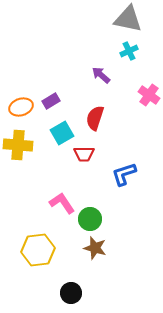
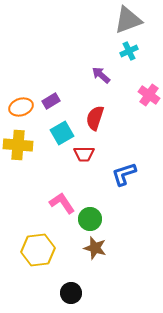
gray triangle: moved 1 px down; rotated 32 degrees counterclockwise
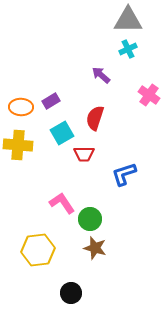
gray triangle: rotated 20 degrees clockwise
cyan cross: moved 1 px left, 2 px up
orange ellipse: rotated 20 degrees clockwise
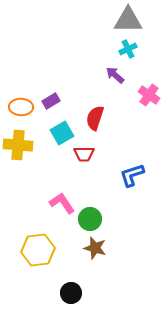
purple arrow: moved 14 px right
blue L-shape: moved 8 px right, 1 px down
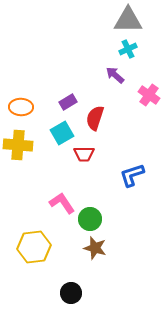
purple rectangle: moved 17 px right, 1 px down
yellow hexagon: moved 4 px left, 3 px up
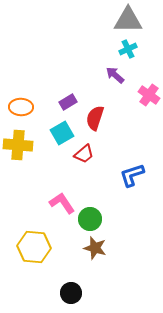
red trapezoid: rotated 40 degrees counterclockwise
yellow hexagon: rotated 12 degrees clockwise
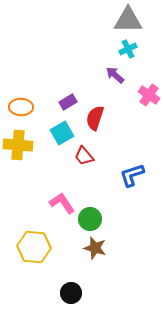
red trapezoid: moved 2 px down; rotated 90 degrees clockwise
